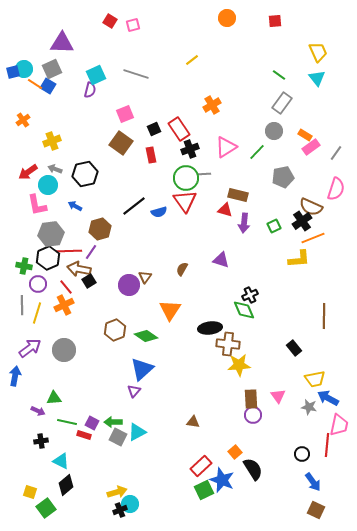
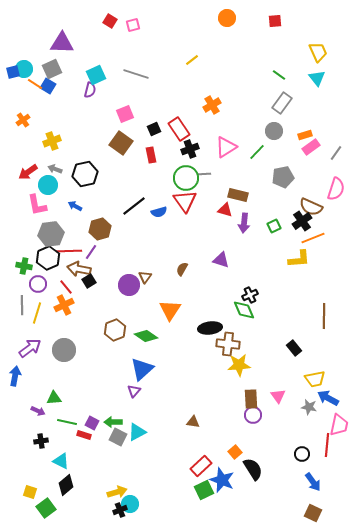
orange rectangle at (305, 135): rotated 48 degrees counterclockwise
brown square at (316, 510): moved 3 px left, 3 px down
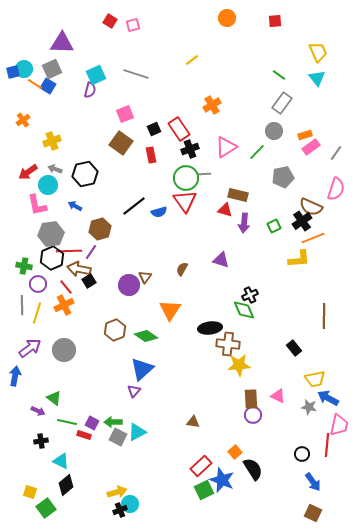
black hexagon at (48, 258): moved 4 px right
pink triangle at (278, 396): rotated 28 degrees counterclockwise
green triangle at (54, 398): rotated 42 degrees clockwise
